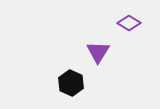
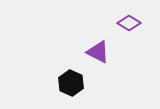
purple triangle: rotated 35 degrees counterclockwise
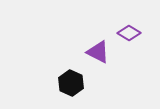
purple diamond: moved 10 px down
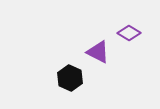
black hexagon: moved 1 px left, 5 px up
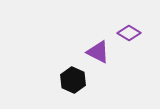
black hexagon: moved 3 px right, 2 px down
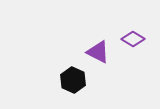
purple diamond: moved 4 px right, 6 px down
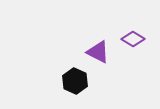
black hexagon: moved 2 px right, 1 px down
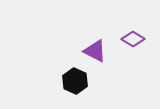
purple triangle: moved 3 px left, 1 px up
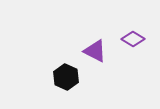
black hexagon: moved 9 px left, 4 px up
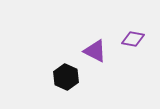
purple diamond: rotated 20 degrees counterclockwise
